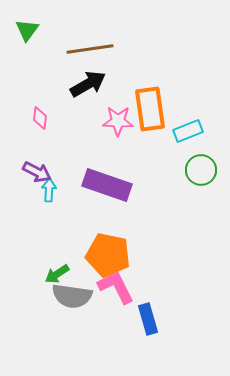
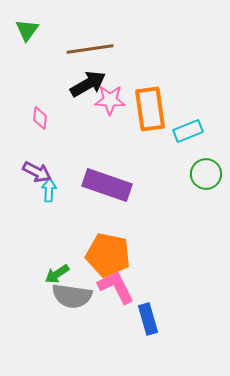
pink star: moved 8 px left, 21 px up
green circle: moved 5 px right, 4 px down
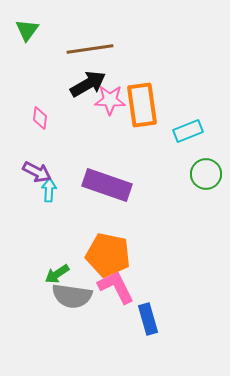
orange rectangle: moved 8 px left, 4 px up
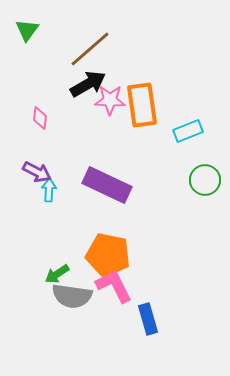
brown line: rotated 33 degrees counterclockwise
green circle: moved 1 px left, 6 px down
purple rectangle: rotated 6 degrees clockwise
pink L-shape: moved 2 px left, 1 px up
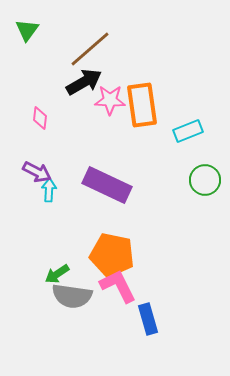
black arrow: moved 4 px left, 2 px up
orange pentagon: moved 4 px right
pink L-shape: moved 4 px right
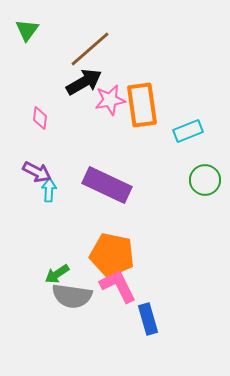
pink star: rotated 12 degrees counterclockwise
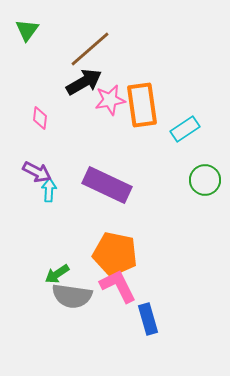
cyan rectangle: moved 3 px left, 2 px up; rotated 12 degrees counterclockwise
orange pentagon: moved 3 px right, 1 px up
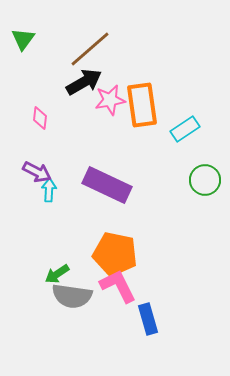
green triangle: moved 4 px left, 9 px down
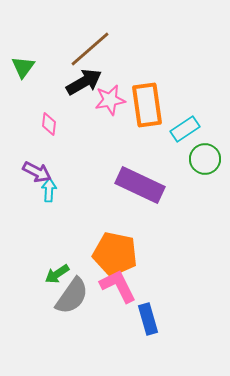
green triangle: moved 28 px down
orange rectangle: moved 5 px right
pink diamond: moved 9 px right, 6 px down
green circle: moved 21 px up
purple rectangle: moved 33 px right
gray semicircle: rotated 63 degrees counterclockwise
